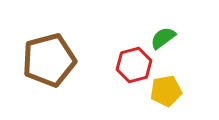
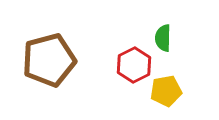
green semicircle: rotated 52 degrees counterclockwise
red hexagon: rotated 12 degrees counterclockwise
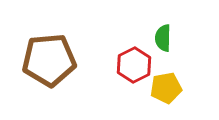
brown pentagon: rotated 10 degrees clockwise
yellow pentagon: moved 3 px up
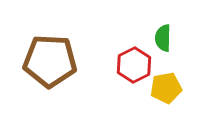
brown pentagon: moved 1 px right, 1 px down; rotated 8 degrees clockwise
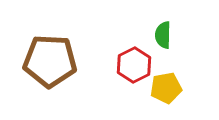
green semicircle: moved 3 px up
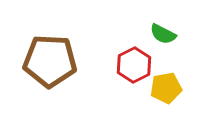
green semicircle: moved 1 px up; rotated 64 degrees counterclockwise
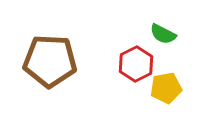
red hexagon: moved 2 px right, 1 px up
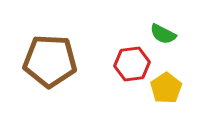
red hexagon: moved 4 px left; rotated 20 degrees clockwise
yellow pentagon: rotated 24 degrees counterclockwise
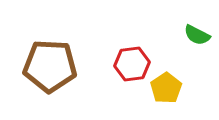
green semicircle: moved 34 px right, 1 px down
brown pentagon: moved 5 px down
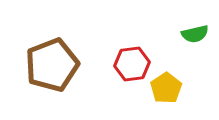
green semicircle: moved 2 px left, 1 px up; rotated 40 degrees counterclockwise
brown pentagon: moved 2 px right, 1 px up; rotated 24 degrees counterclockwise
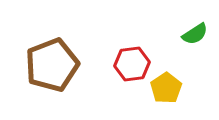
green semicircle: rotated 20 degrees counterclockwise
